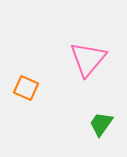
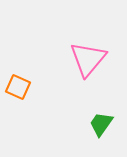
orange square: moved 8 px left, 1 px up
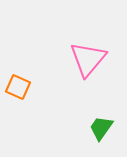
green trapezoid: moved 4 px down
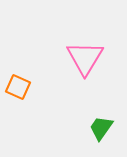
pink triangle: moved 3 px left, 1 px up; rotated 9 degrees counterclockwise
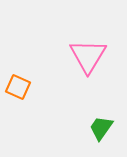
pink triangle: moved 3 px right, 2 px up
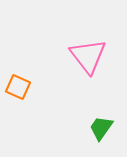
pink triangle: rotated 9 degrees counterclockwise
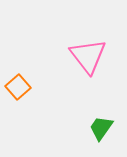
orange square: rotated 25 degrees clockwise
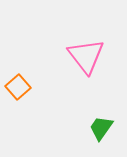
pink triangle: moved 2 px left
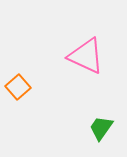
pink triangle: rotated 27 degrees counterclockwise
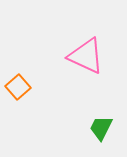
green trapezoid: rotated 8 degrees counterclockwise
